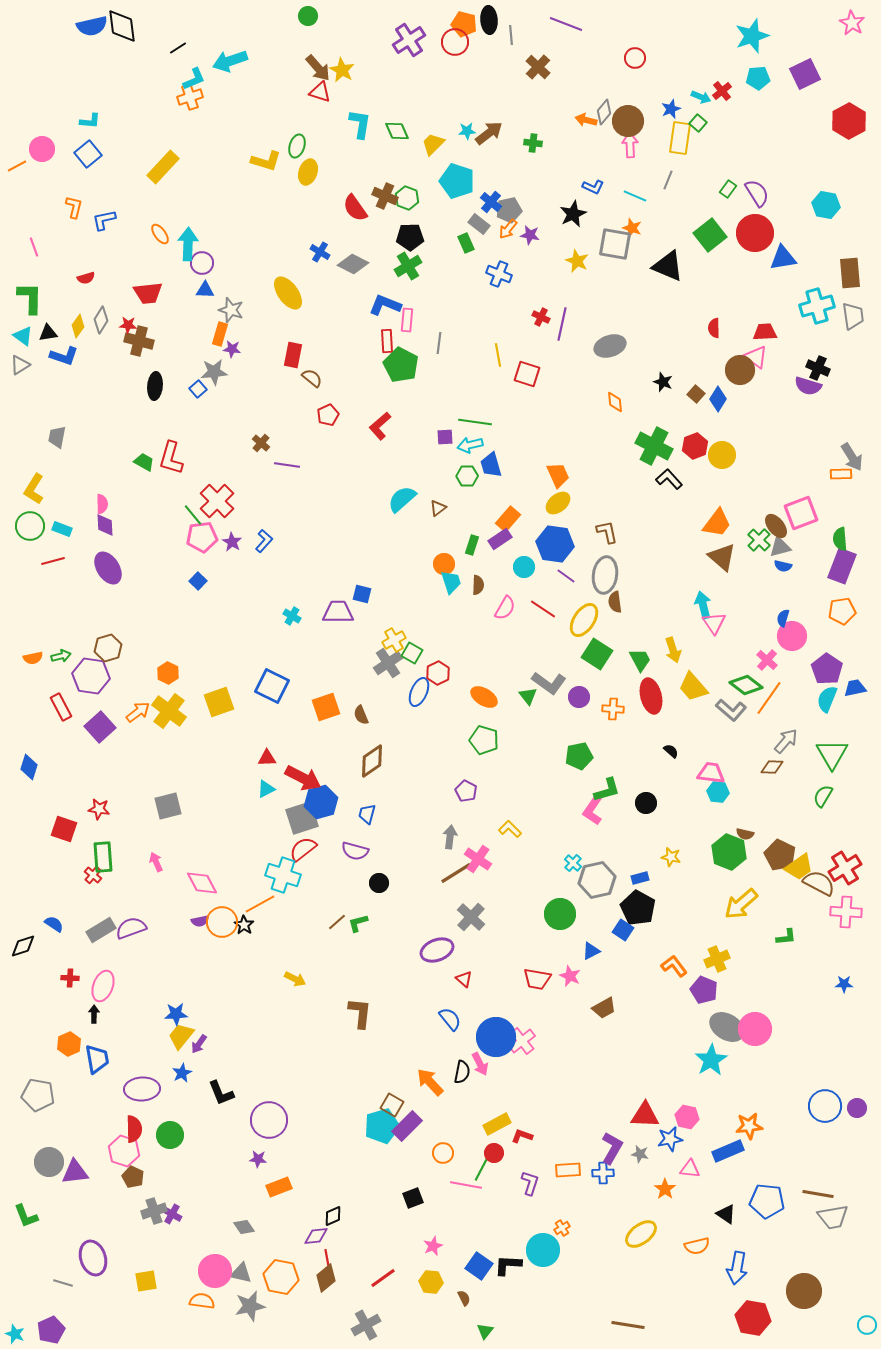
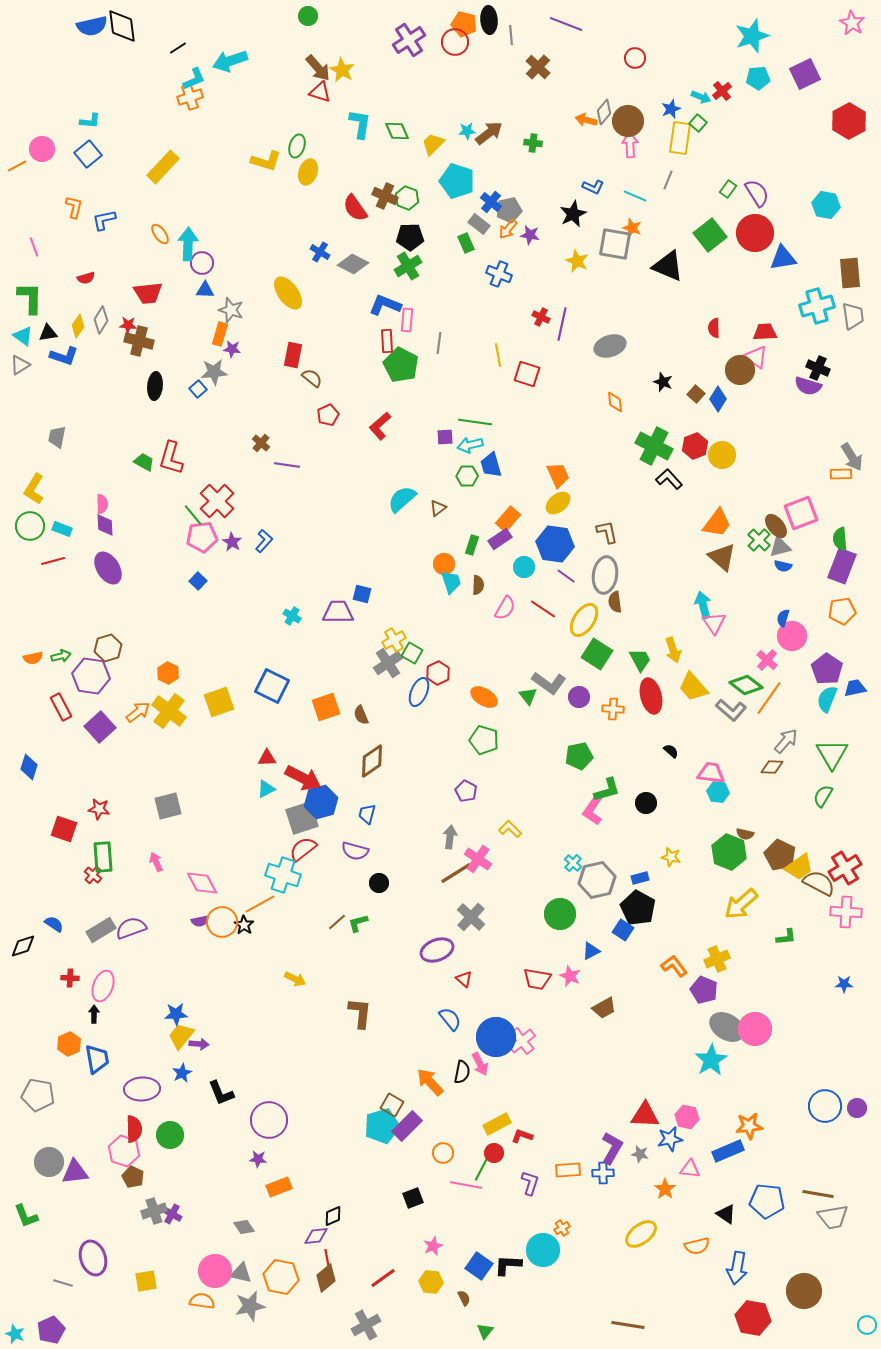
purple arrow at (199, 1044): rotated 120 degrees counterclockwise
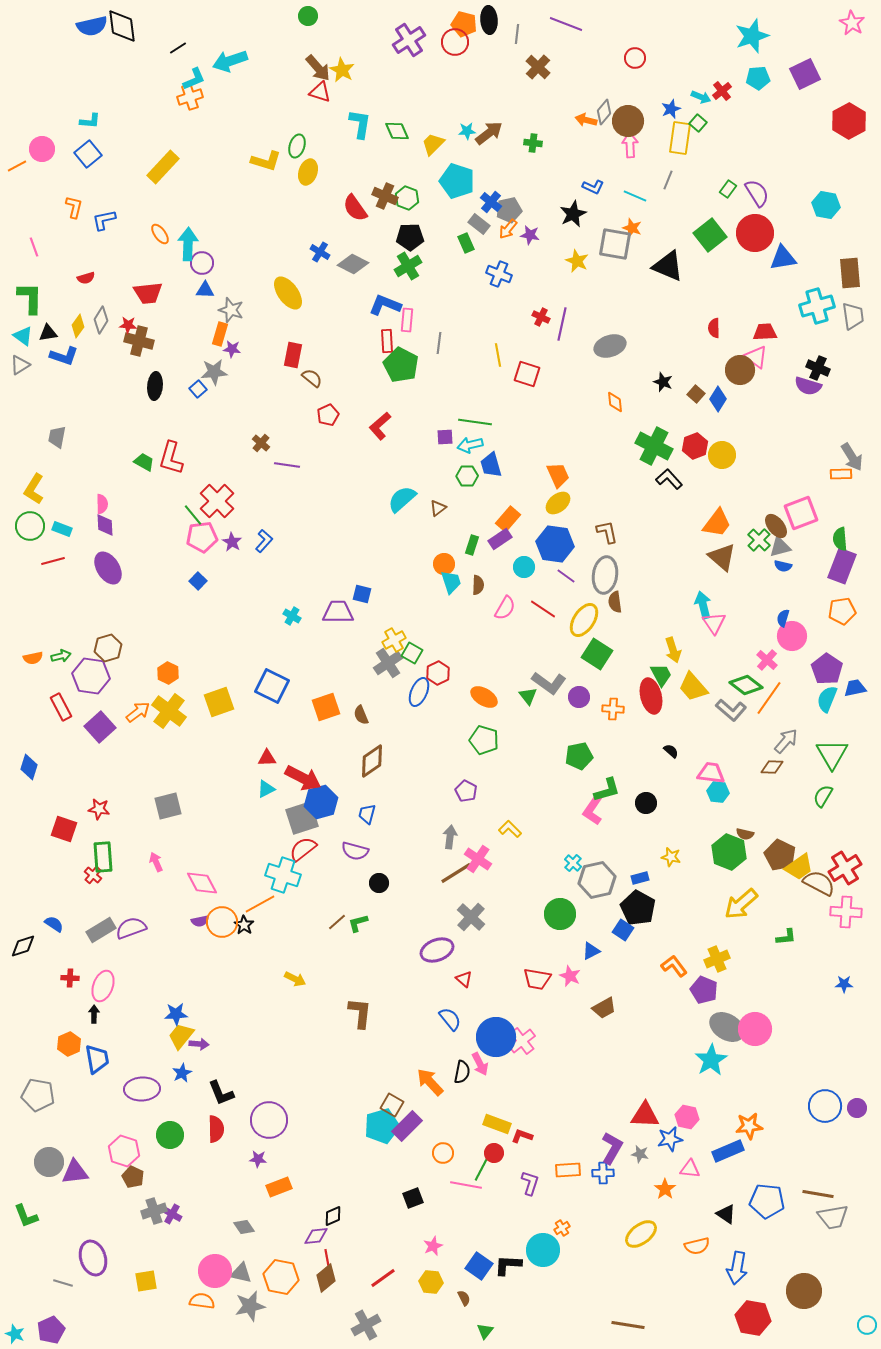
gray line at (511, 35): moved 6 px right, 1 px up; rotated 12 degrees clockwise
green trapezoid at (640, 660): moved 21 px right, 15 px down
yellow rectangle at (497, 1124): rotated 48 degrees clockwise
red semicircle at (134, 1129): moved 82 px right
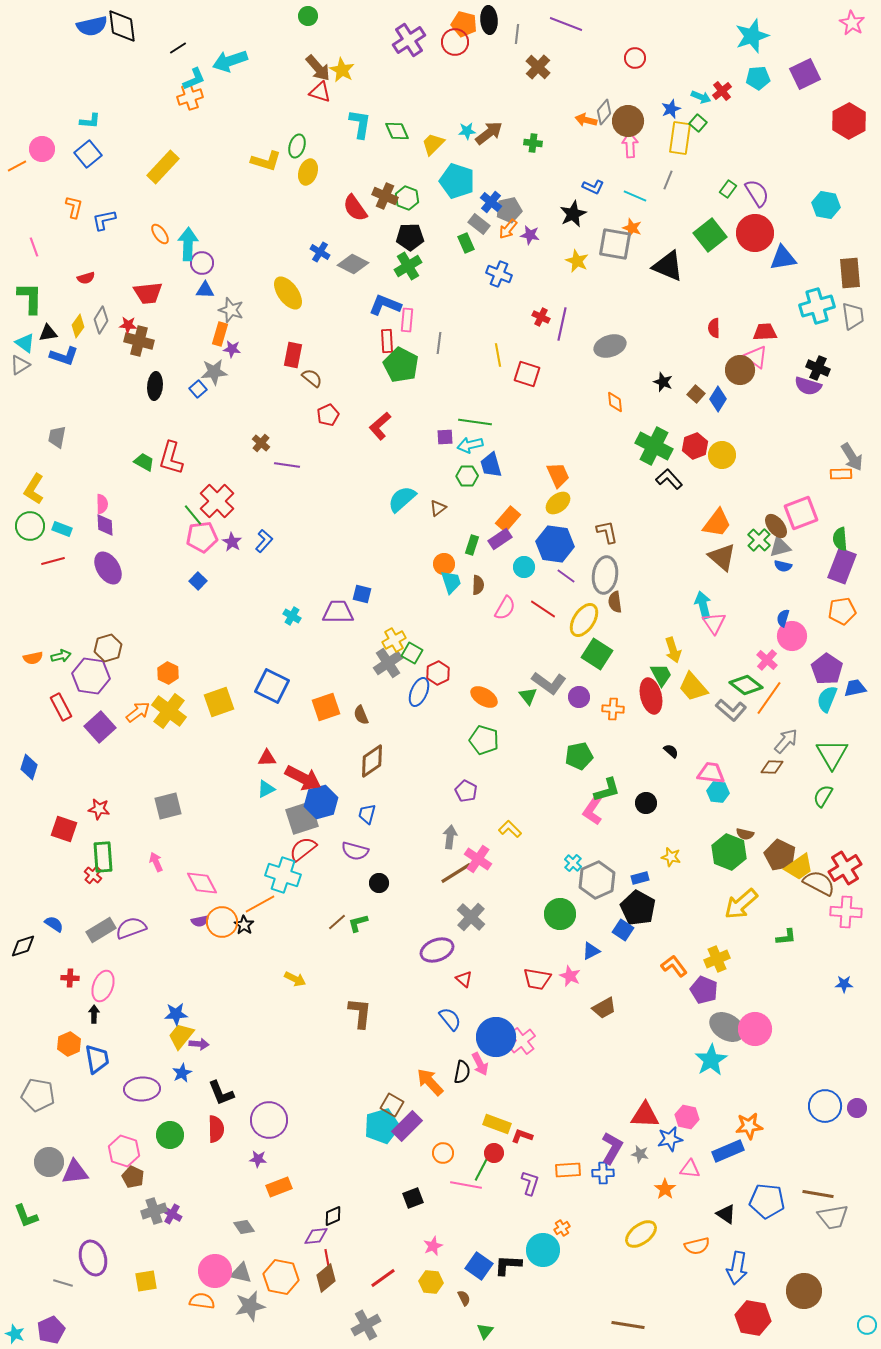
cyan triangle at (23, 336): moved 2 px right, 7 px down
gray hexagon at (597, 880): rotated 12 degrees counterclockwise
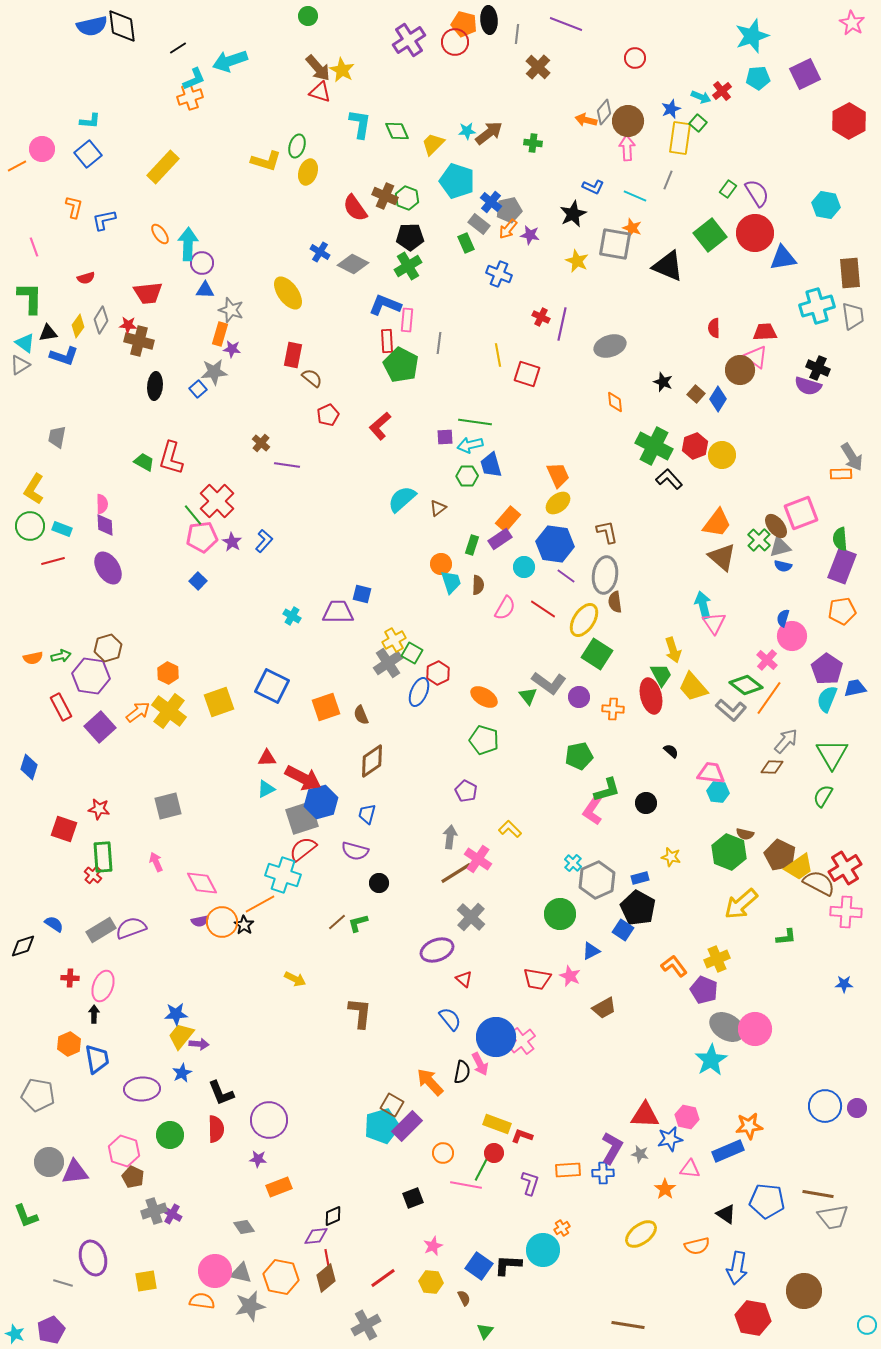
pink arrow at (630, 145): moved 3 px left, 3 px down
orange circle at (444, 564): moved 3 px left
